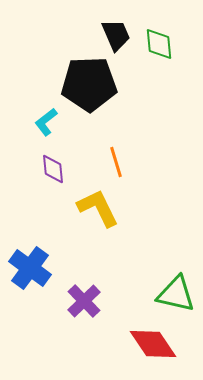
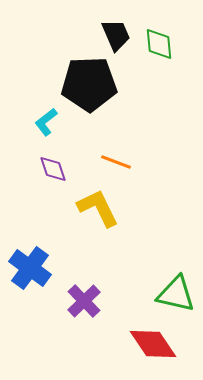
orange line: rotated 52 degrees counterclockwise
purple diamond: rotated 12 degrees counterclockwise
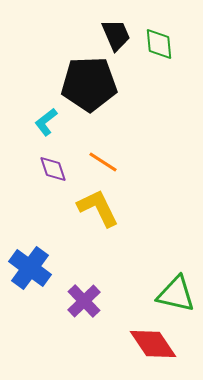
orange line: moved 13 px left; rotated 12 degrees clockwise
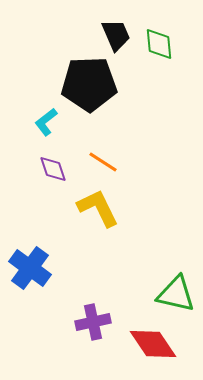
purple cross: moved 9 px right, 21 px down; rotated 32 degrees clockwise
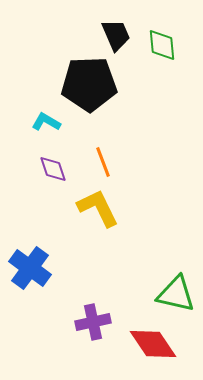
green diamond: moved 3 px right, 1 px down
cyan L-shape: rotated 68 degrees clockwise
orange line: rotated 36 degrees clockwise
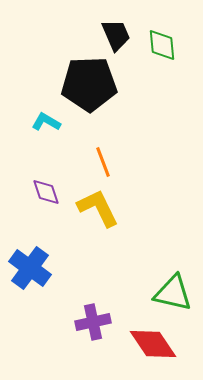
purple diamond: moved 7 px left, 23 px down
green triangle: moved 3 px left, 1 px up
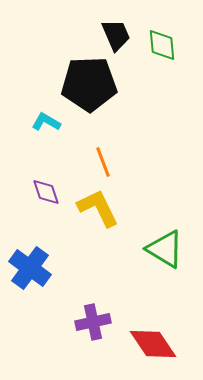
green triangle: moved 8 px left, 44 px up; rotated 18 degrees clockwise
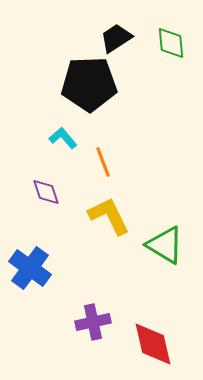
black trapezoid: moved 3 px down; rotated 100 degrees counterclockwise
green diamond: moved 9 px right, 2 px up
cyan L-shape: moved 17 px right, 16 px down; rotated 20 degrees clockwise
yellow L-shape: moved 11 px right, 8 px down
green triangle: moved 4 px up
red diamond: rotated 21 degrees clockwise
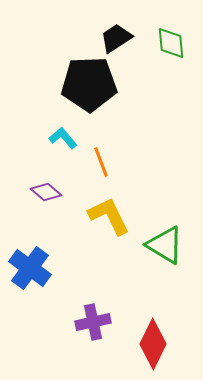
orange line: moved 2 px left
purple diamond: rotated 32 degrees counterclockwise
red diamond: rotated 39 degrees clockwise
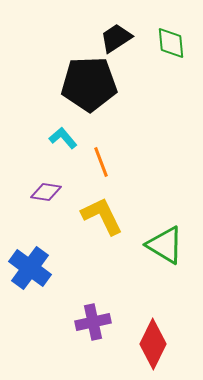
purple diamond: rotated 32 degrees counterclockwise
yellow L-shape: moved 7 px left
